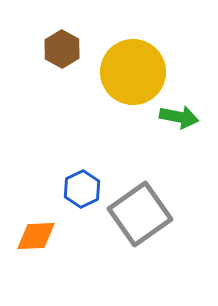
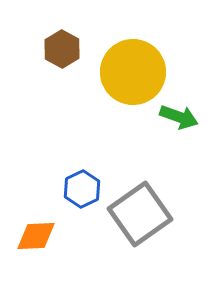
green arrow: rotated 9 degrees clockwise
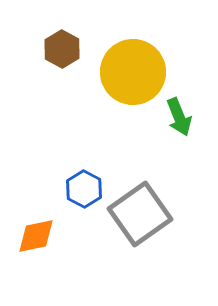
green arrow: rotated 48 degrees clockwise
blue hexagon: moved 2 px right; rotated 6 degrees counterclockwise
orange diamond: rotated 9 degrees counterclockwise
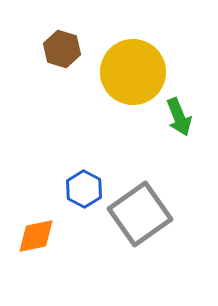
brown hexagon: rotated 12 degrees counterclockwise
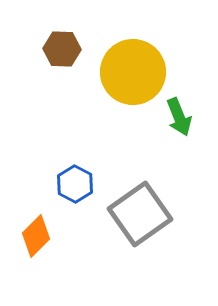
brown hexagon: rotated 15 degrees counterclockwise
blue hexagon: moved 9 px left, 5 px up
orange diamond: rotated 33 degrees counterclockwise
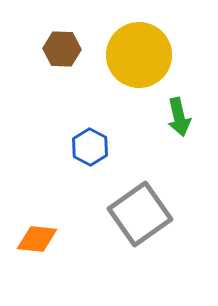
yellow circle: moved 6 px right, 17 px up
green arrow: rotated 9 degrees clockwise
blue hexagon: moved 15 px right, 37 px up
orange diamond: moved 1 px right, 3 px down; rotated 51 degrees clockwise
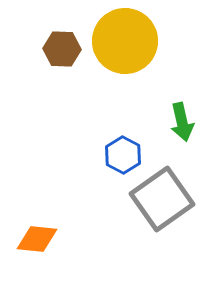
yellow circle: moved 14 px left, 14 px up
green arrow: moved 3 px right, 5 px down
blue hexagon: moved 33 px right, 8 px down
gray square: moved 22 px right, 15 px up
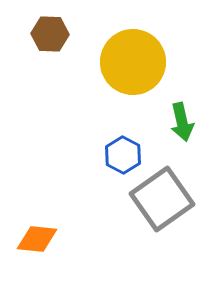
yellow circle: moved 8 px right, 21 px down
brown hexagon: moved 12 px left, 15 px up
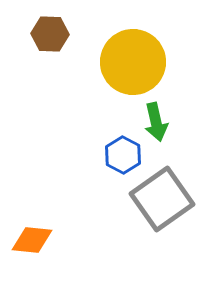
green arrow: moved 26 px left
orange diamond: moved 5 px left, 1 px down
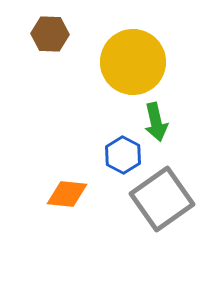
orange diamond: moved 35 px right, 46 px up
